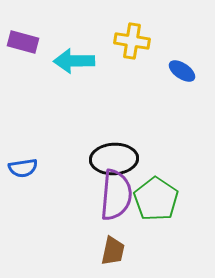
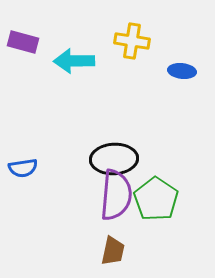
blue ellipse: rotated 28 degrees counterclockwise
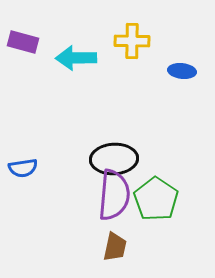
yellow cross: rotated 8 degrees counterclockwise
cyan arrow: moved 2 px right, 3 px up
purple semicircle: moved 2 px left
brown trapezoid: moved 2 px right, 4 px up
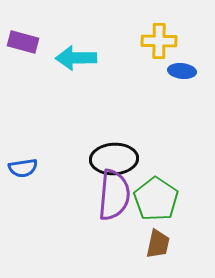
yellow cross: moved 27 px right
brown trapezoid: moved 43 px right, 3 px up
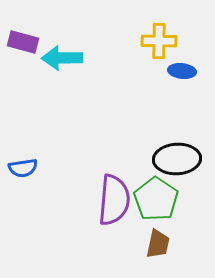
cyan arrow: moved 14 px left
black ellipse: moved 63 px right
purple semicircle: moved 5 px down
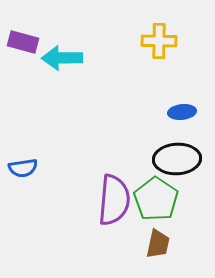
blue ellipse: moved 41 px down; rotated 12 degrees counterclockwise
